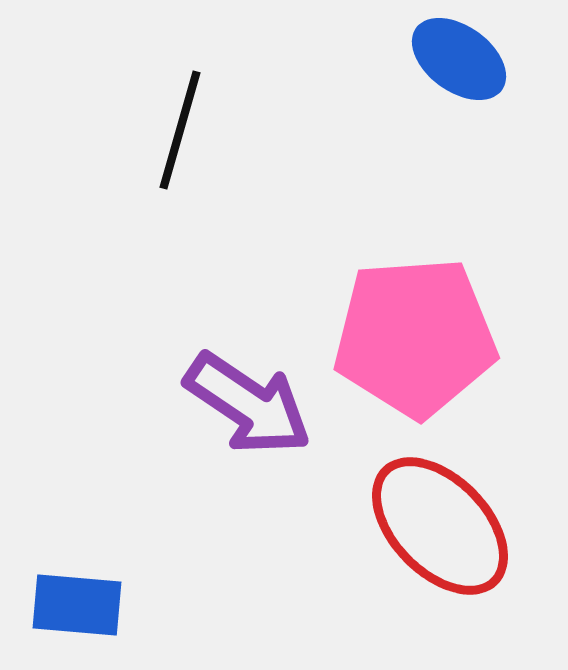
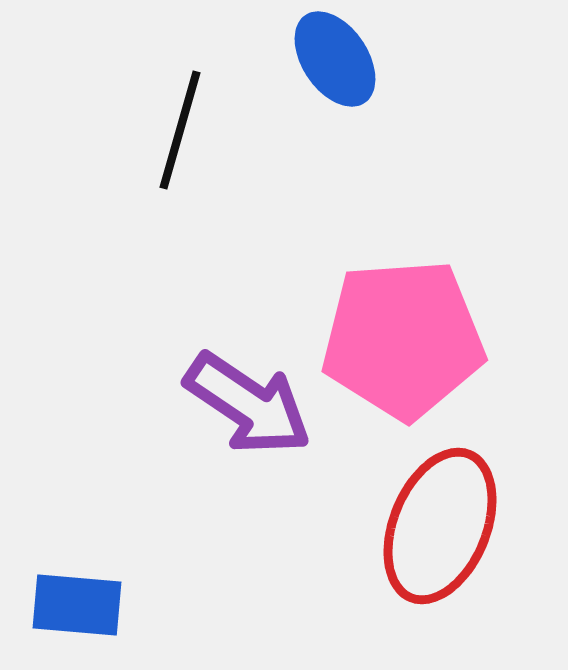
blue ellipse: moved 124 px left; rotated 20 degrees clockwise
pink pentagon: moved 12 px left, 2 px down
red ellipse: rotated 66 degrees clockwise
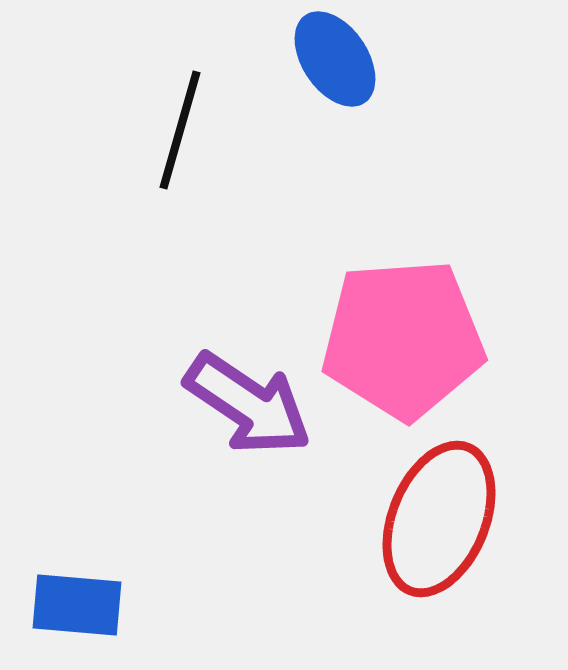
red ellipse: moved 1 px left, 7 px up
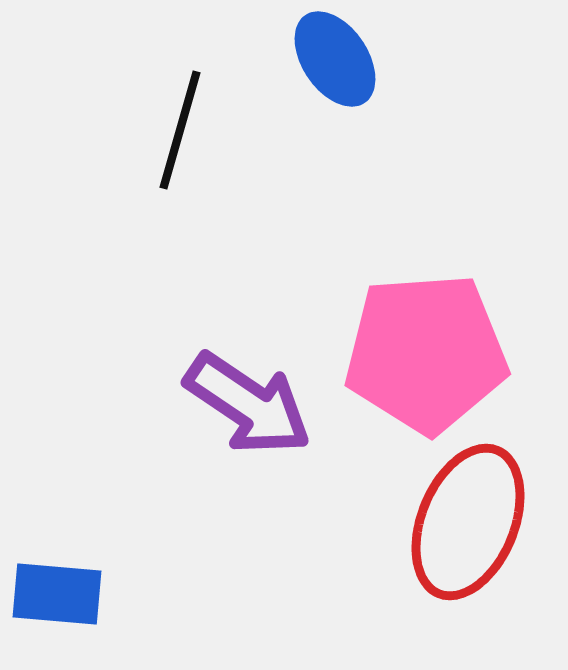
pink pentagon: moved 23 px right, 14 px down
red ellipse: moved 29 px right, 3 px down
blue rectangle: moved 20 px left, 11 px up
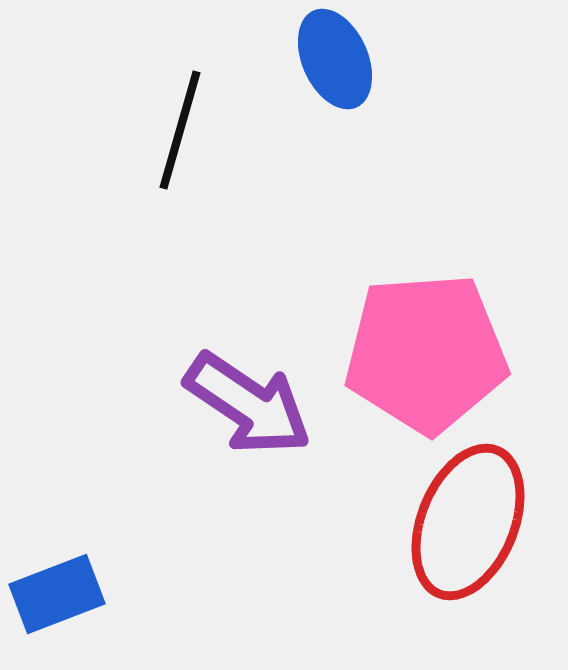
blue ellipse: rotated 10 degrees clockwise
blue rectangle: rotated 26 degrees counterclockwise
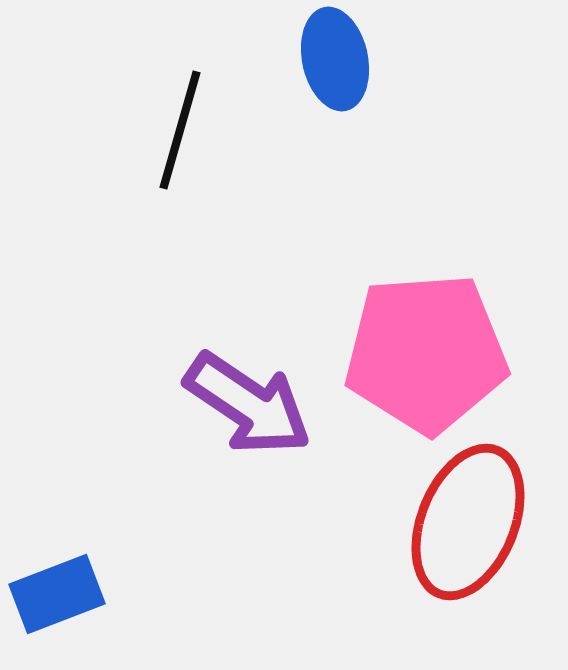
blue ellipse: rotated 12 degrees clockwise
